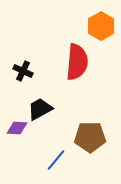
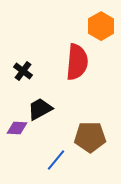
black cross: rotated 12 degrees clockwise
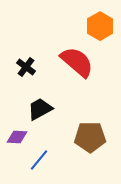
orange hexagon: moved 1 px left
red semicircle: rotated 54 degrees counterclockwise
black cross: moved 3 px right, 4 px up
purple diamond: moved 9 px down
blue line: moved 17 px left
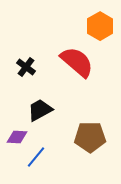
black trapezoid: moved 1 px down
blue line: moved 3 px left, 3 px up
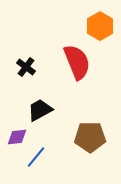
red semicircle: rotated 27 degrees clockwise
purple diamond: rotated 10 degrees counterclockwise
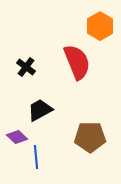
purple diamond: rotated 50 degrees clockwise
blue line: rotated 45 degrees counterclockwise
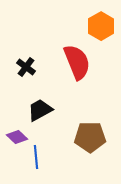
orange hexagon: moved 1 px right
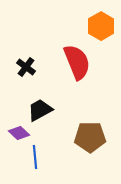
purple diamond: moved 2 px right, 4 px up
blue line: moved 1 px left
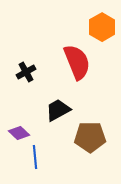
orange hexagon: moved 1 px right, 1 px down
black cross: moved 5 px down; rotated 24 degrees clockwise
black trapezoid: moved 18 px right
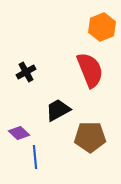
orange hexagon: rotated 8 degrees clockwise
red semicircle: moved 13 px right, 8 px down
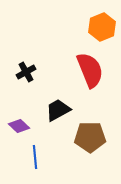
purple diamond: moved 7 px up
